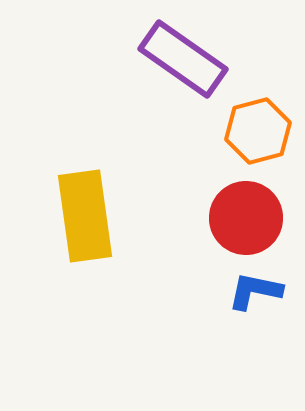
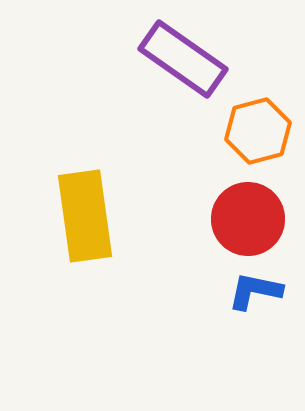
red circle: moved 2 px right, 1 px down
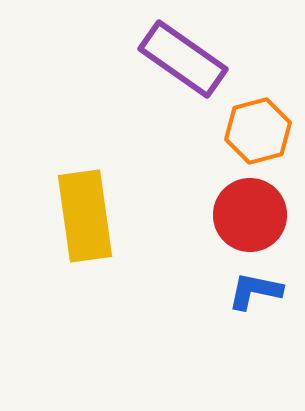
red circle: moved 2 px right, 4 px up
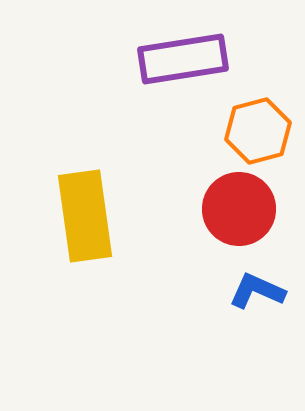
purple rectangle: rotated 44 degrees counterclockwise
red circle: moved 11 px left, 6 px up
blue L-shape: moved 2 px right; rotated 12 degrees clockwise
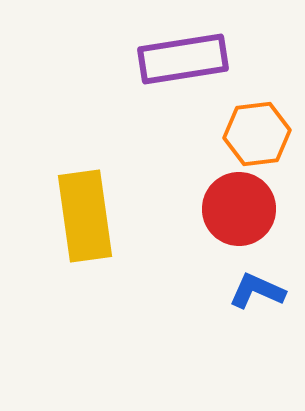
orange hexagon: moved 1 px left, 3 px down; rotated 8 degrees clockwise
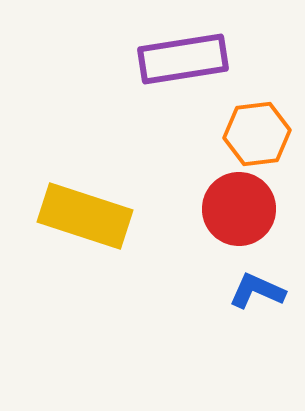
yellow rectangle: rotated 64 degrees counterclockwise
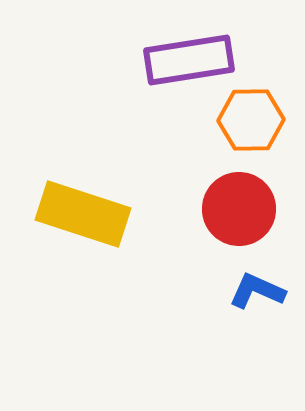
purple rectangle: moved 6 px right, 1 px down
orange hexagon: moved 6 px left, 14 px up; rotated 6 degrees clockwise
yellow rectangle: moved 2 px left, 2 px up
